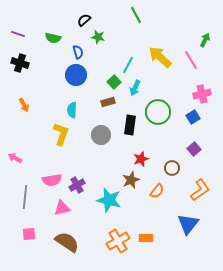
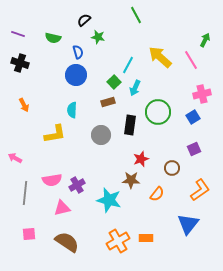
yellow L-shape: moved 6 px left; rotated 60 degrees clockwise
purple square: rotated 16 degrees clockwise
brown star: rotated 24 degrees clockwise
orange semicircle: moved 3 px down
gray line: moved 4 px up
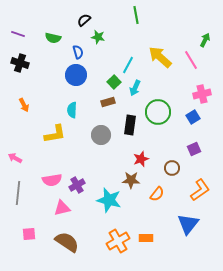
green line: rotated 18 degrees clockwise
gray line: moved 7 px left
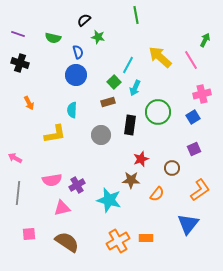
orange arrow: moved 5 px right, 2 px up
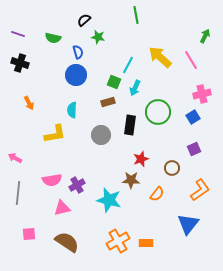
green arrow: moved 4 px up
green square: rotated 24 degrees counterclockwise
orange rectangle: moved 5 px down
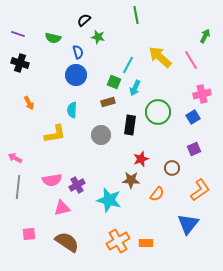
gray line: moved 6 px up
